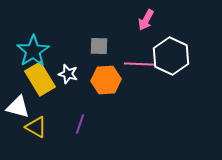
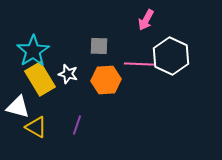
purple line: moved 3 px left, 1 px down
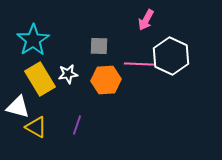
cyan star: moved 11 px up
white star: rotated 24 degrees counterclockwise
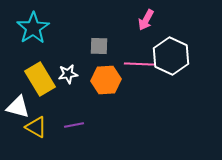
cyan star: moved 12 px up
purple line: moved 3 px left; rotated 60 degrees clockwise
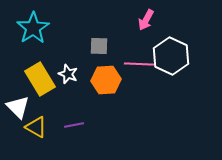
white star: rotated 30 degrees clockwise
white triangle: rotated 30 degrees clockwise
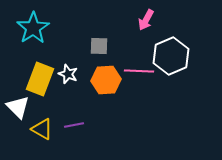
white hexagon: rotated 12 degrees clockwise
pink line: moved 7 px down
yellow rectangle: rotated 52 degrees clockwise
yellow triangle: moved 6 px right, 2 px down
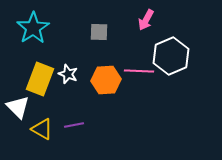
gray square: moved 14 px up
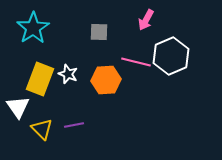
pink line: moved 3 px left, 9 px up; rotated 12 degrees clockwise
white triangle: rotated 10 degrees clockwise
yellow triangle: rotated 15 degrees clockwise
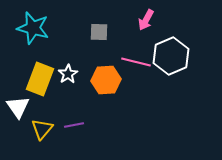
cyan star: rotated 24 degrees counterclockwise
white star: rotated 18 degrees clockwise
yellow triangle: rotated 25 degrees clockwise
